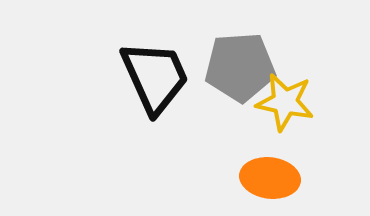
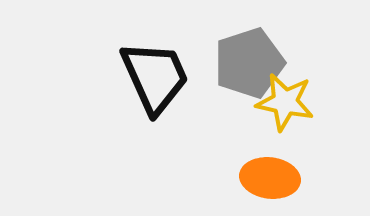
gray pentagon: moved 9 px right, 4 px up; rotated 14 degrees counterclockwise
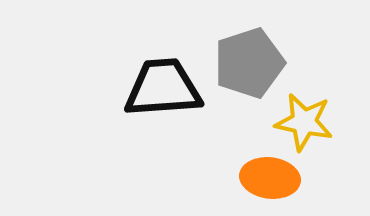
black trapezoid: moved 8 px right, 11 px down; rotated 70 degrees counterclockwise
yellow star: moved 19 px right, 20 px down
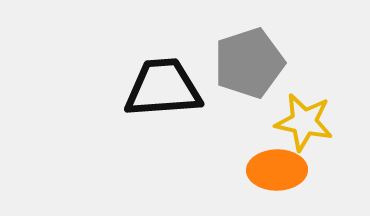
orange ellipse: moved 7 px right, 8 px up; rotated 8 degrees counterclockwise
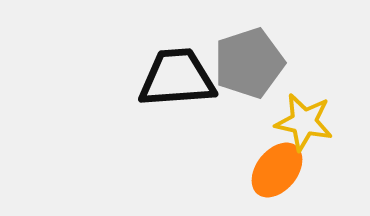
black trapezoid: moved 14 px right, 10 px up
orange ellipse: rotated 50 degrees counterclockwise
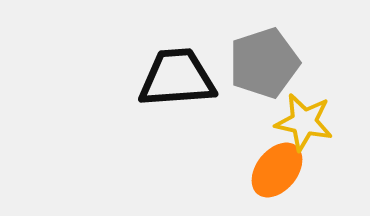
gray pentagon: moved 15 px right
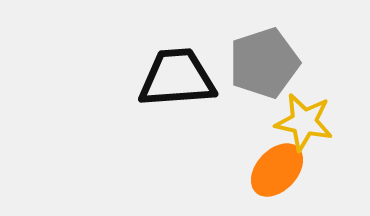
orange ellipse: rotated 4 degrees clockwise
